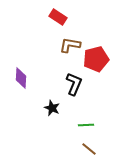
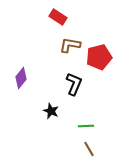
red pentagon: moved 3 px right, 2 px up
purple diamond: rotated 35 degrees clockwise
black star: moved 1 px left, 3 px down
green line: moved 1 px down
brown line: rotated 21 degrees clockwise
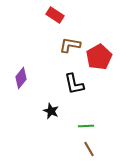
red rectangle: moved 3 px left, 2 px up
red pentagon: rotated 15 degrees counterclockwise
black L-shape: rotated 145 degrees clockwise
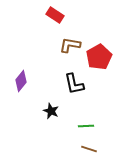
purple diamond: moved 3 px down
brown line: rotated 42 degrees counterclockwise
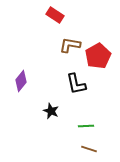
red pentagon: moved 1 px left, 1 px up
black L-shape: moved 2 px right
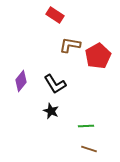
black L-shape: moved 21 px left; rotated 20 degrees counterclockwise
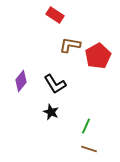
black star: moved 1 px down
green line: rotated 63 degrees counterclockwise
